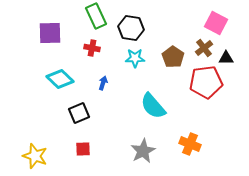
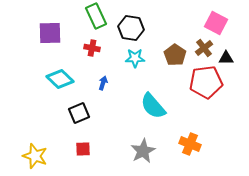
brown pentagon: moved 2 px right, 2 px up
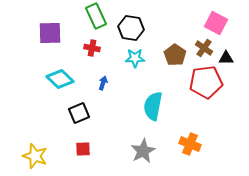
brown cross: rotated 18 degrees counterclockwise
cyan semicircle: rotated 52 degrees clockwise
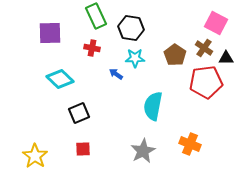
blue arrow: moved 13 px right, 9 px up; rotated 72 degrees counterclockwise
yellow star: rotated 15 degrees clockwise
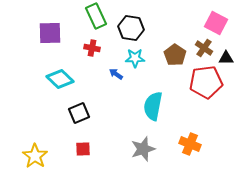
gray star: moved 2 px up; rotated 10 degrees clockwise
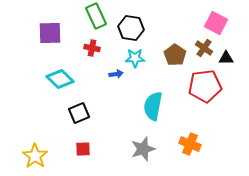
blue arrow: rotated 136 degrees clockwise
red pentagon: moved 1 px left, 4 px down
